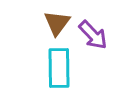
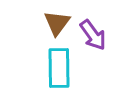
purple arrow: rotated 8 degrees clockwise
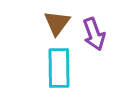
purple arrow: moved 1 px right, 1 px up; rotated 16 degrees clockwise
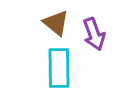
brown triangle: moved 1 px left; rotated 28 degrees counterclockwise
